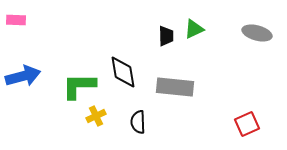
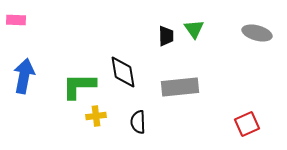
green triangle: rotated 40 degrees counterclockwise
blue arrow: moved 1 px right; rotated 64 degrees counterclockwise
gray rectangle: moved 5 px right; rotated 12 degrees counterclockwise
yellow cross: rotated 18 degrees clockwise
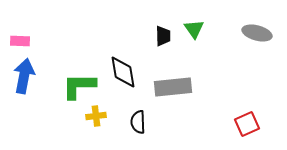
pink rectangle: moved 4 px right, 21 px down
black trapezoid: moved 3 px left
gray rectangle: moved 7 px left
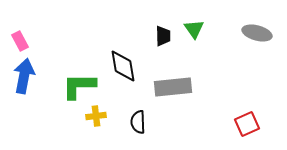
pink rectangle: rotated 60 degrees clockwise
black diamond: moved 6 px up
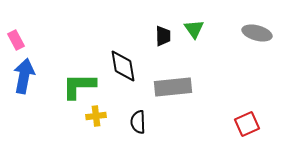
pink rectangle: moved 4 px left, 1 px up
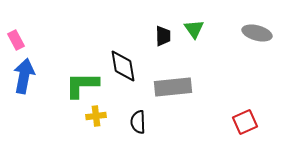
green L-shape: moved 3 px right, 1 px up
red square: moved 2 px left, 2 px up
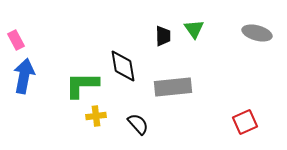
black semicircle: moved 2 px down; rotated 140 degrees clockwise
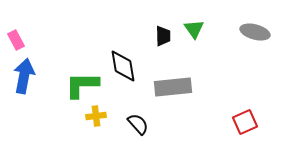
gray ellipse: moved 2 px left, 1 px up
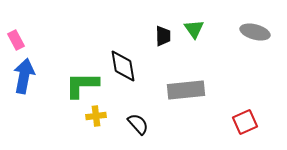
gray rectangle: moved 13 px right, 3 px down
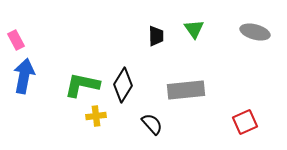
black trapezoid: moved 7 px left
black diamond: moved 19 px down; rotated 40 degrees clockwise
green L-shape: rotated 12 degrees clockwise
black semicircle: moved 14 px right
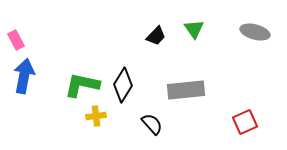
black trapezoid: rotated 45 degrees clockwise
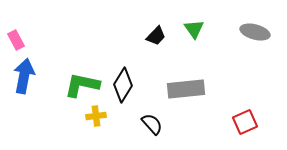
gray rectangle: moved 1 px up
